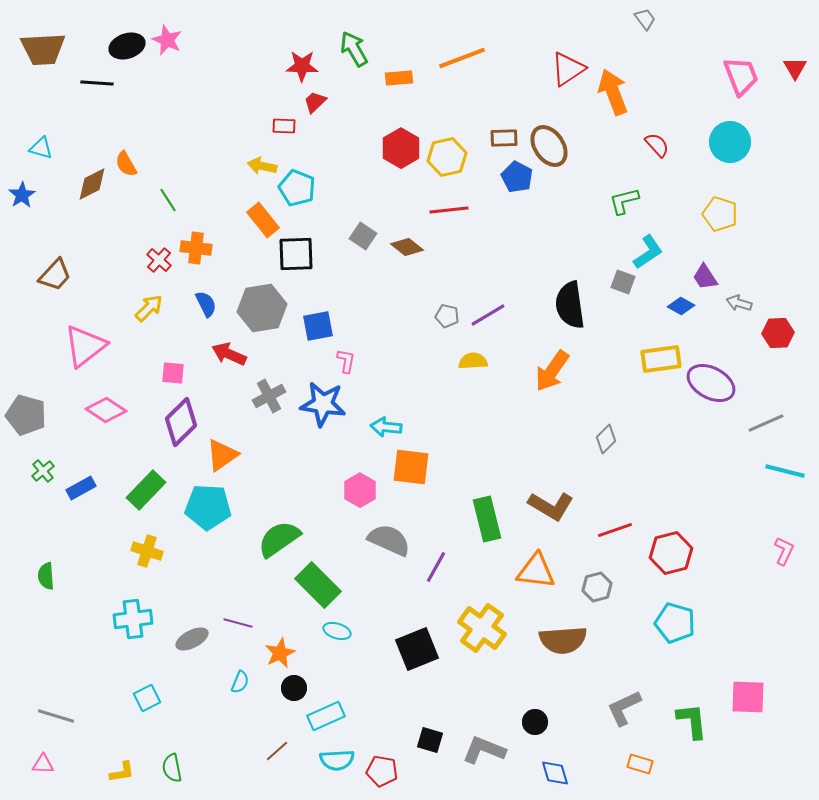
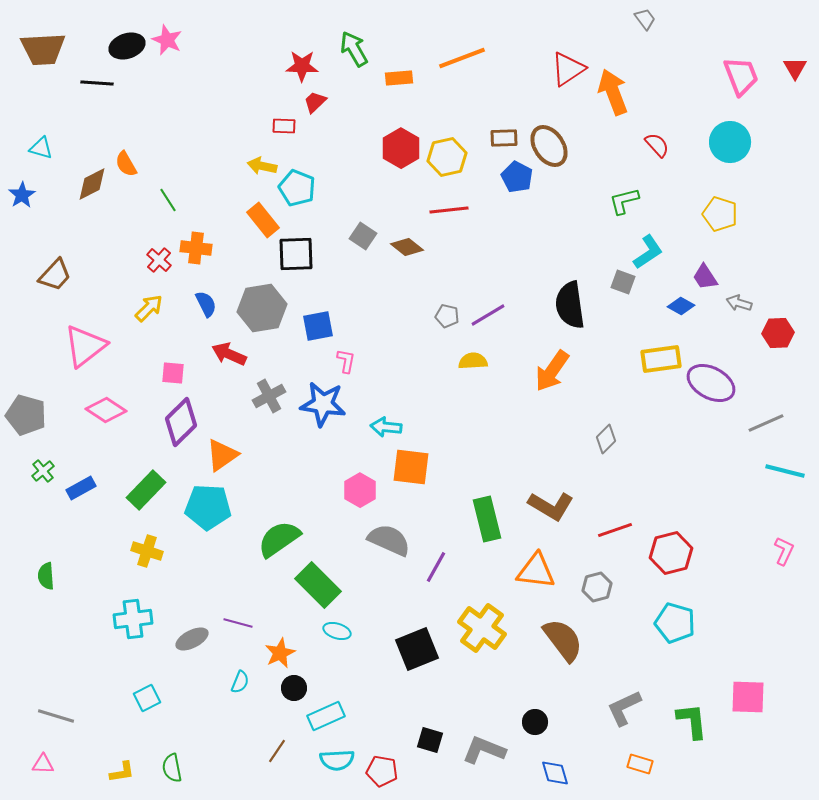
brown semicircle at (563, 640): rotated 123 degrees counterclockwise
brown line at (277, 751): rotated 15 degrees counterclockwise
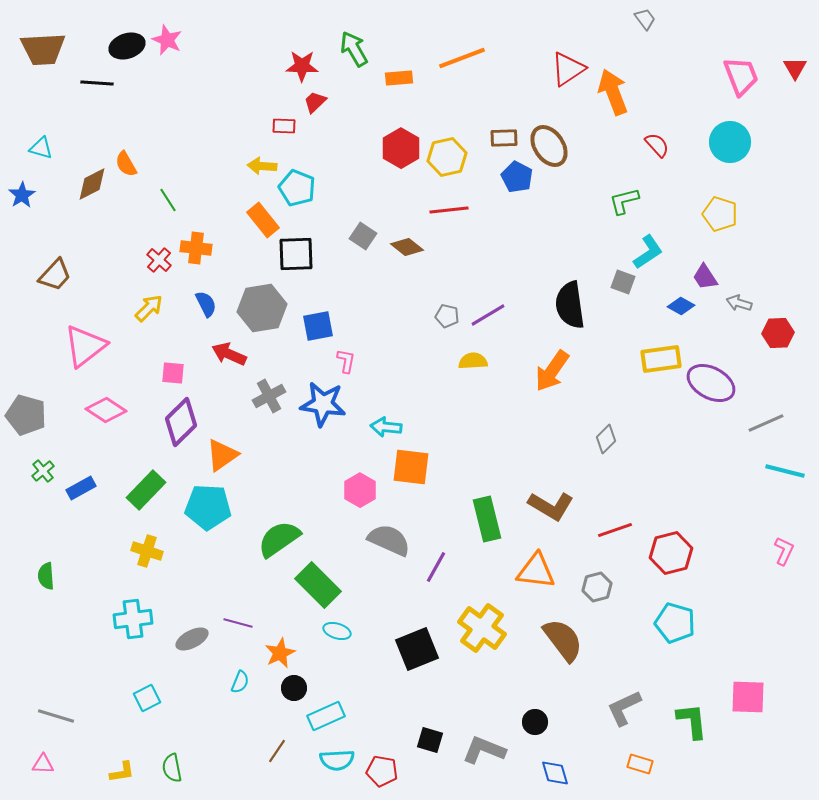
yellow arrow at (262, 166): rotated 8 degrees counterclockwise
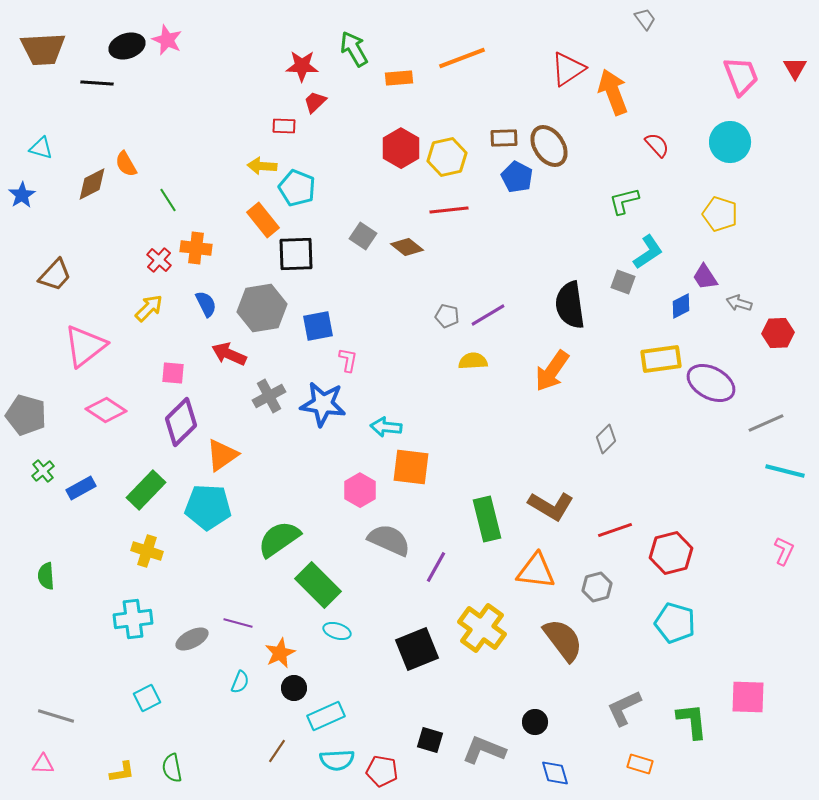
blue diamond at (681, 306): rotated 56 degrees counterclockwise
pink L-shape at (346, 361): moved 2 px right, 1 px up
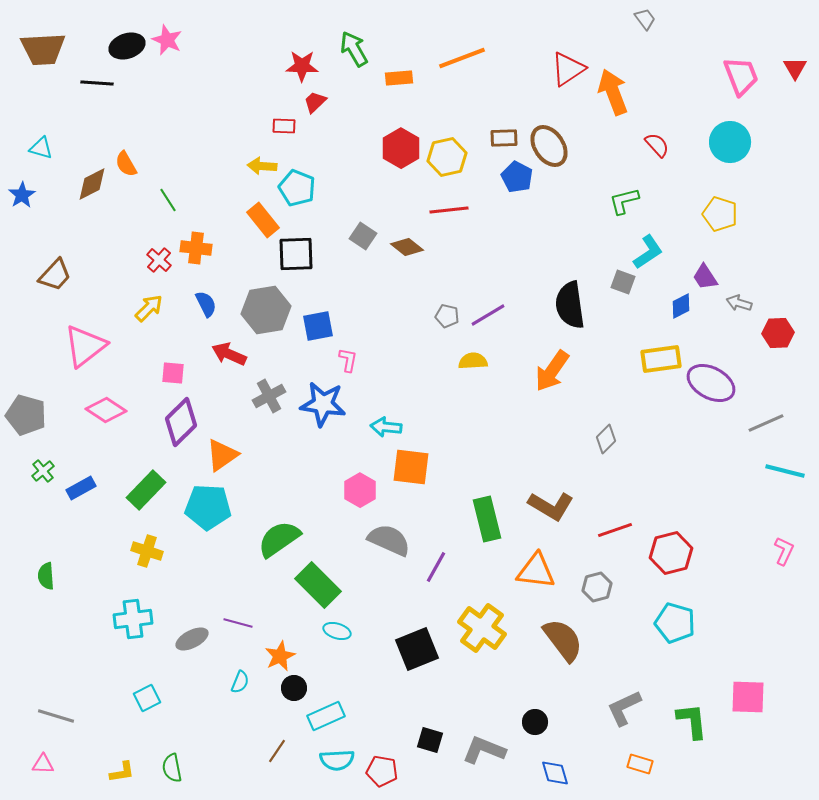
gray hexagon at (262, 308): moved 4 px right, 2 px down
orange star at (280, 653): moved 3 px down
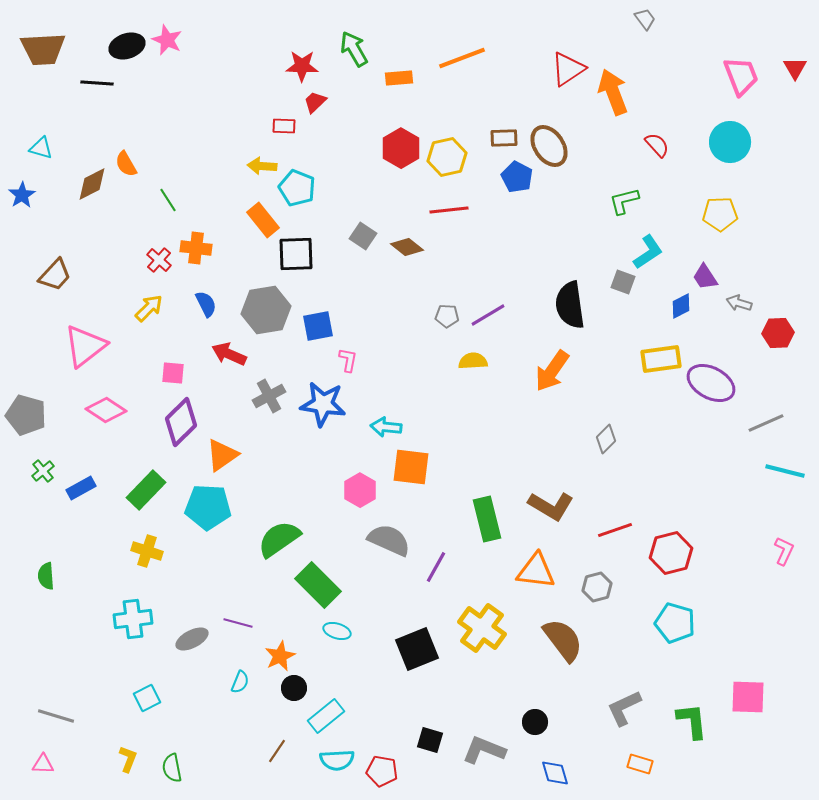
yellow pentagon at (720, 214): rotated 20 degrees counterclockwise
gray pentagon at (447, 316): rotated 10 degrees counterclockwise
cyan rectangle at (326, 716): rotated 15 degrees counterclockwise
yellow L-shape at (122, 772): moved 6 px right, 13 px up; rotated 60 degrees counterclockwise
